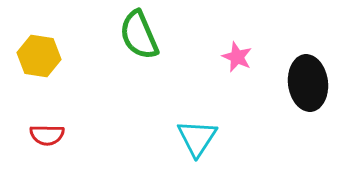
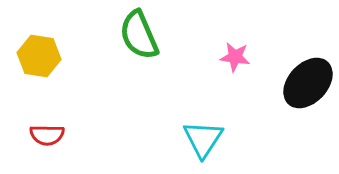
pink star: moved 2 px left; rotated 16 degrees counterclockwise
black ellipse: rotated 50 degrees clockwise
cyan triangle: moved 6 px right, 1 px down
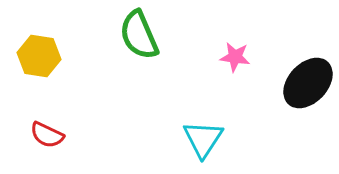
red semicircle: rotated 24 degrees clockwise
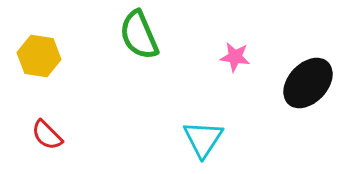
red semicircle: rotated 20 degrees clockwise
